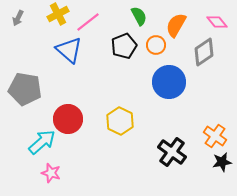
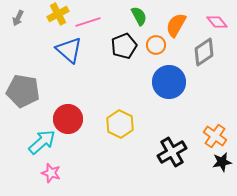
pink line: rotated 20 degrees clockwise
gray pentagon: moved 2 px left, 2 px down
yellow hexagon: moved 3 px down
black cross: rotated 24 degrees clockwise
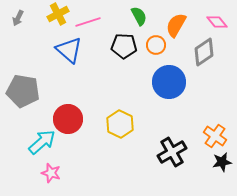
black pentagon: rotated 25 degrees clockwise
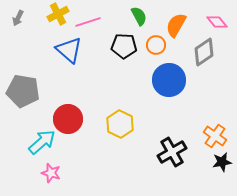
blue circle: moved 2 px up
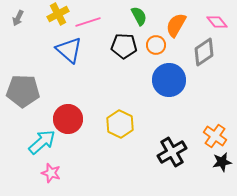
gray pentagon: rotated 8 degrees counterclockwise
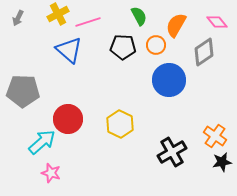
black pentagon: moved 1 px left, 1 px down
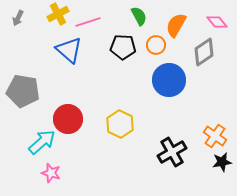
gray pentagon: rotated 8 degrees clockwise
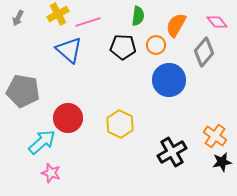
green semicircle: moved 1 px left; rotated 36 degrees clockwise
gray diamond: rotated 16 degrees counterclockwise
red circle: moved 1 px up
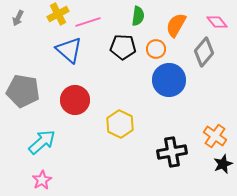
orange circle: moved 4 px down
red circle: moved 7 px right, 18 px up
black cross: rotated 20 degrees clockwise
black star: moved 1 px right, 2 px down; rotated 12 degrees counterclockwise
pink star: moved 9 px left, 7 px down; rotated 24 degrees clockwise
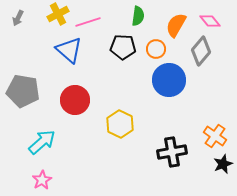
pink diamond: moved 7 px left, 1 px up
gray diamond: moved 3 px left, 1 px up
